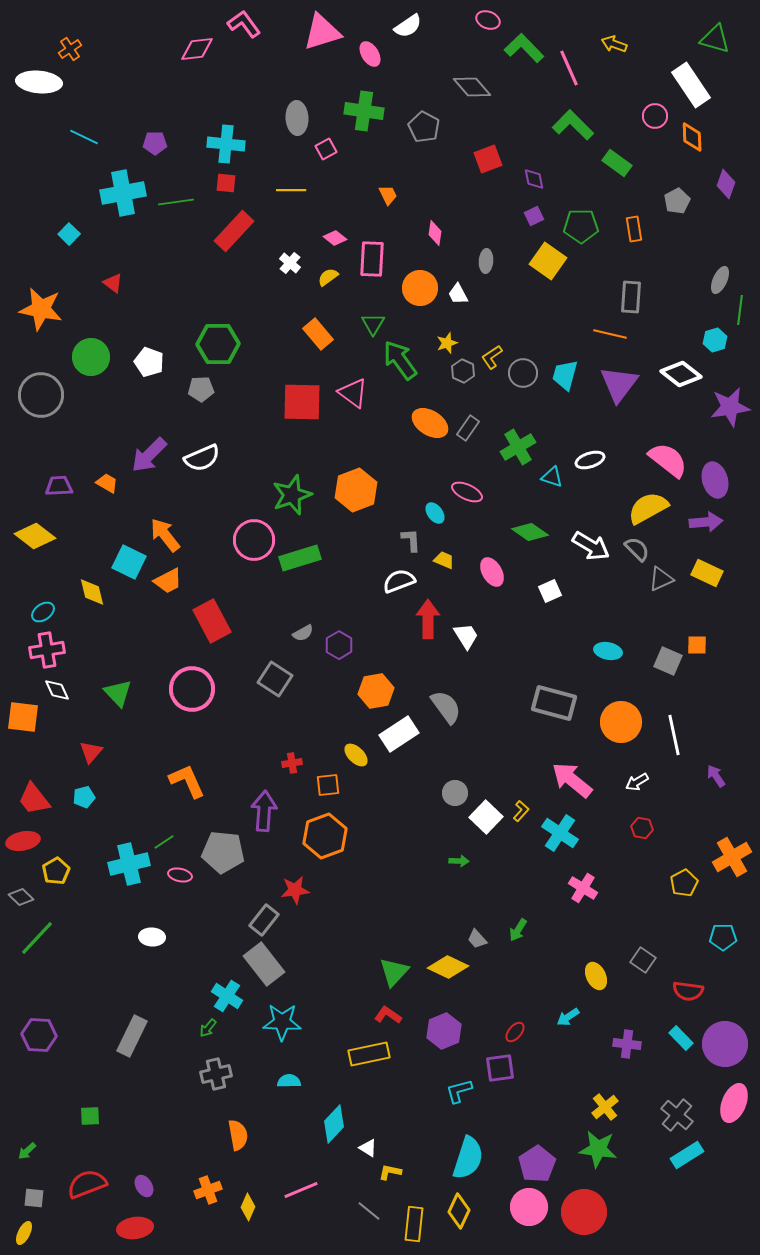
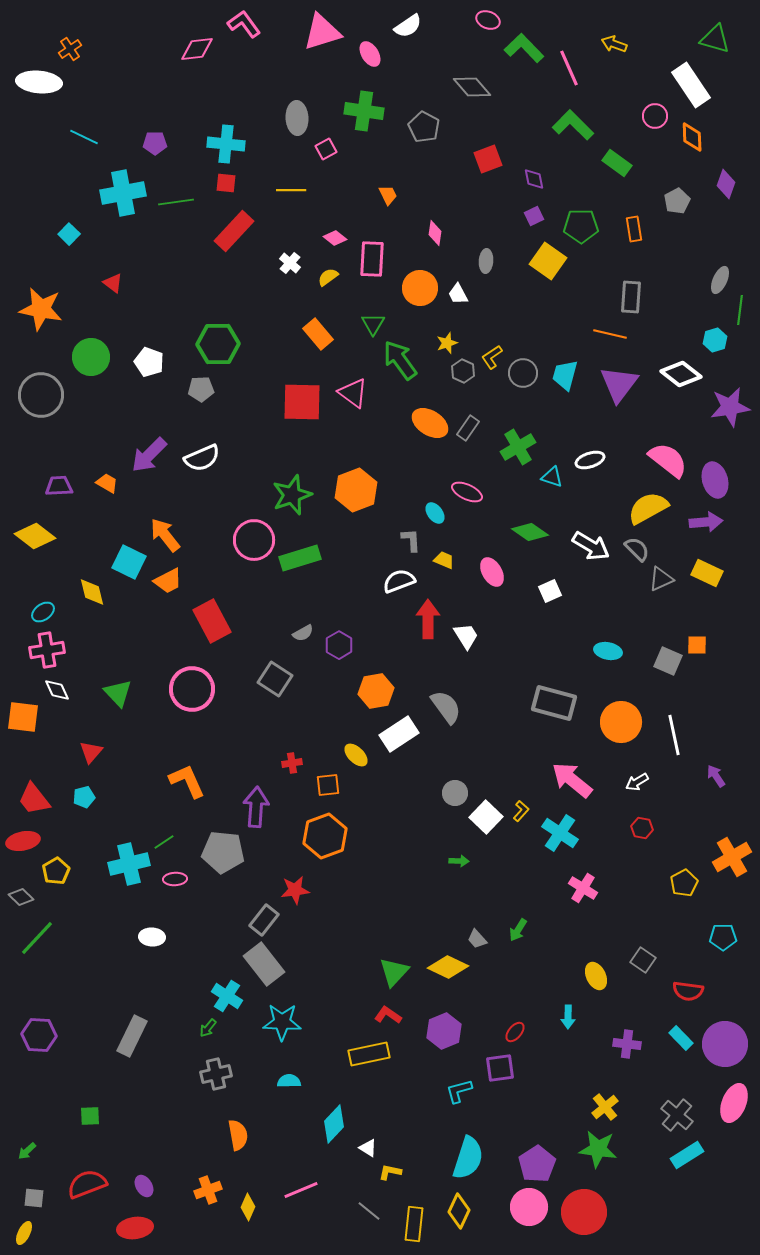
purple arrow at (264, 811): moved 8 px left, 4 px up
pink ellipse at (180, 875): moved 5 px left, 4 px down; rotated 15 degrees counterclockwise
cyan arrow at (568, 1017): rotated 55 degrees counterclockwise
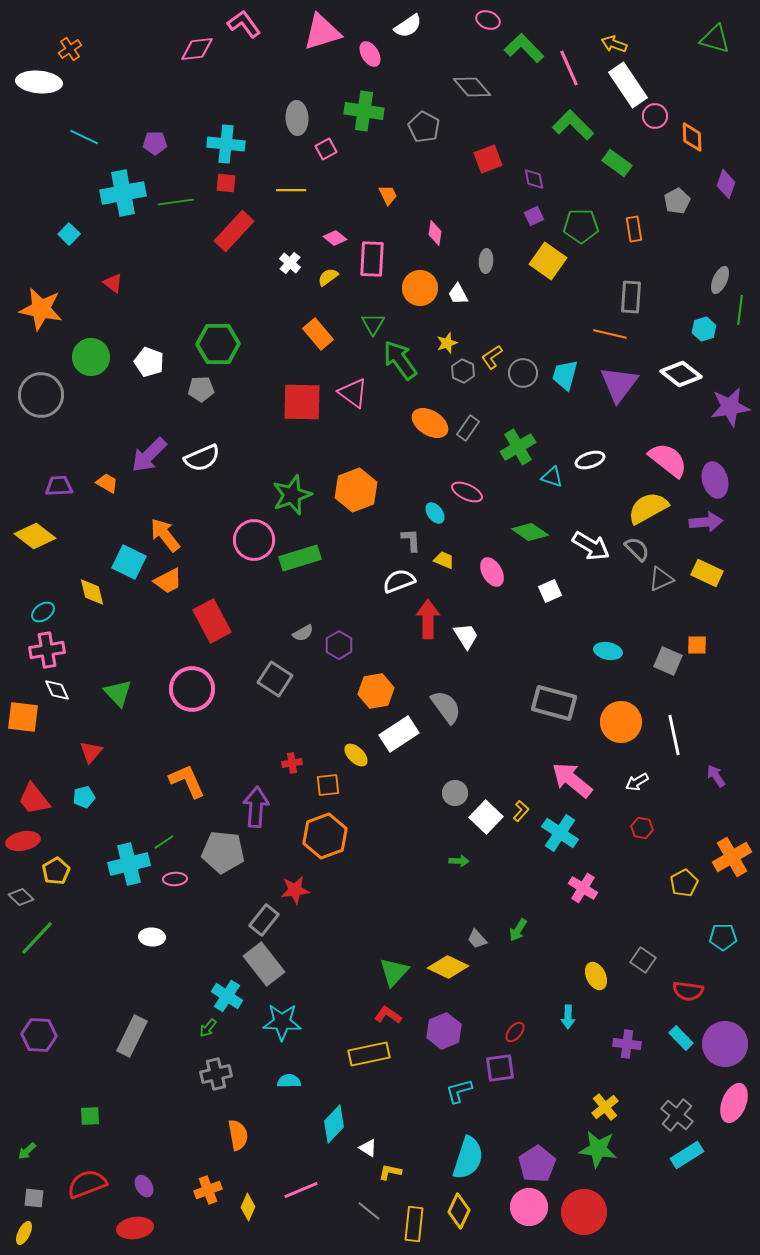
white rectangle at (691, 85): moved 63 px left
cyan hexagon at (715, 340): moved 11 px left, 11 px up
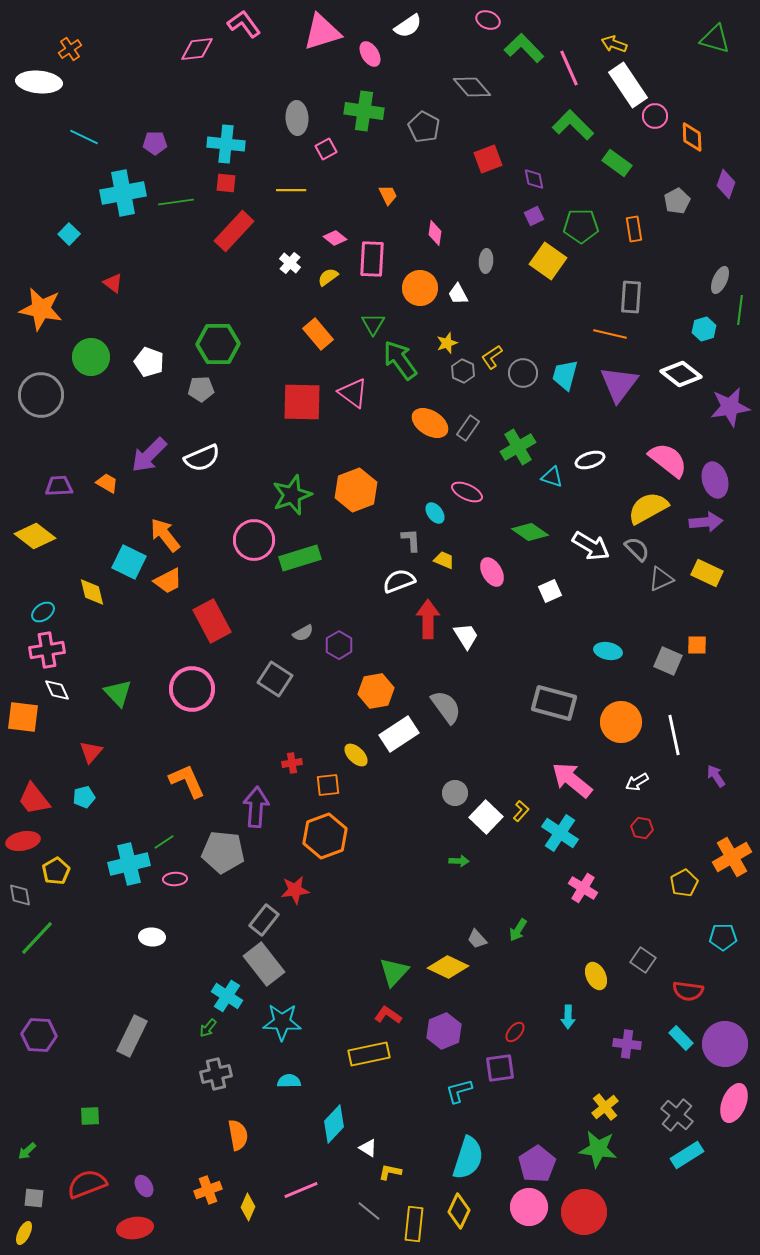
gray diamond at (21, 897): moved 1 px left, 2 px up; rotated 35 degrees clockwise
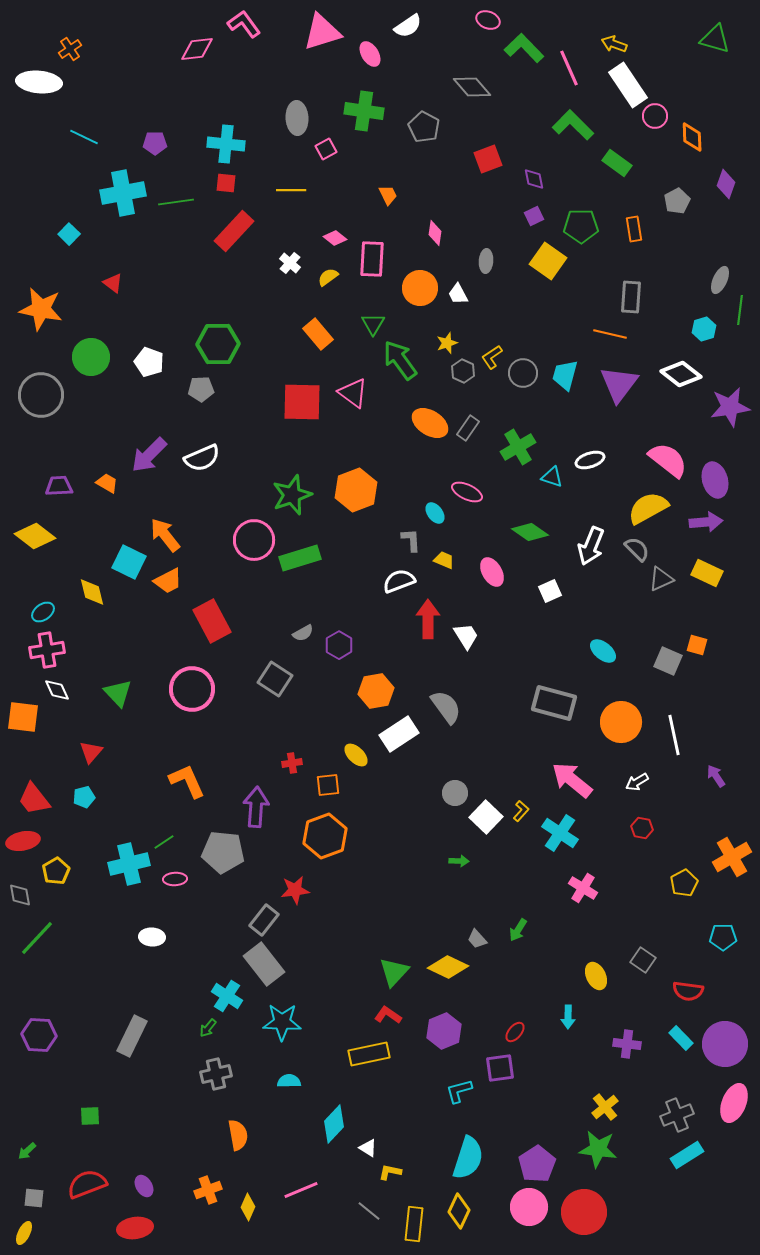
white arrow at (591, 546): rotated 81 degrees clockwise
orange square at (697, 645): rotated 15 degrees clockwise
cyan ellipse at (608, 651): moved 5 px left; rotated 28 degrees clockwise
gray cross at (677, 1115): rotated 28 degrees clockwise
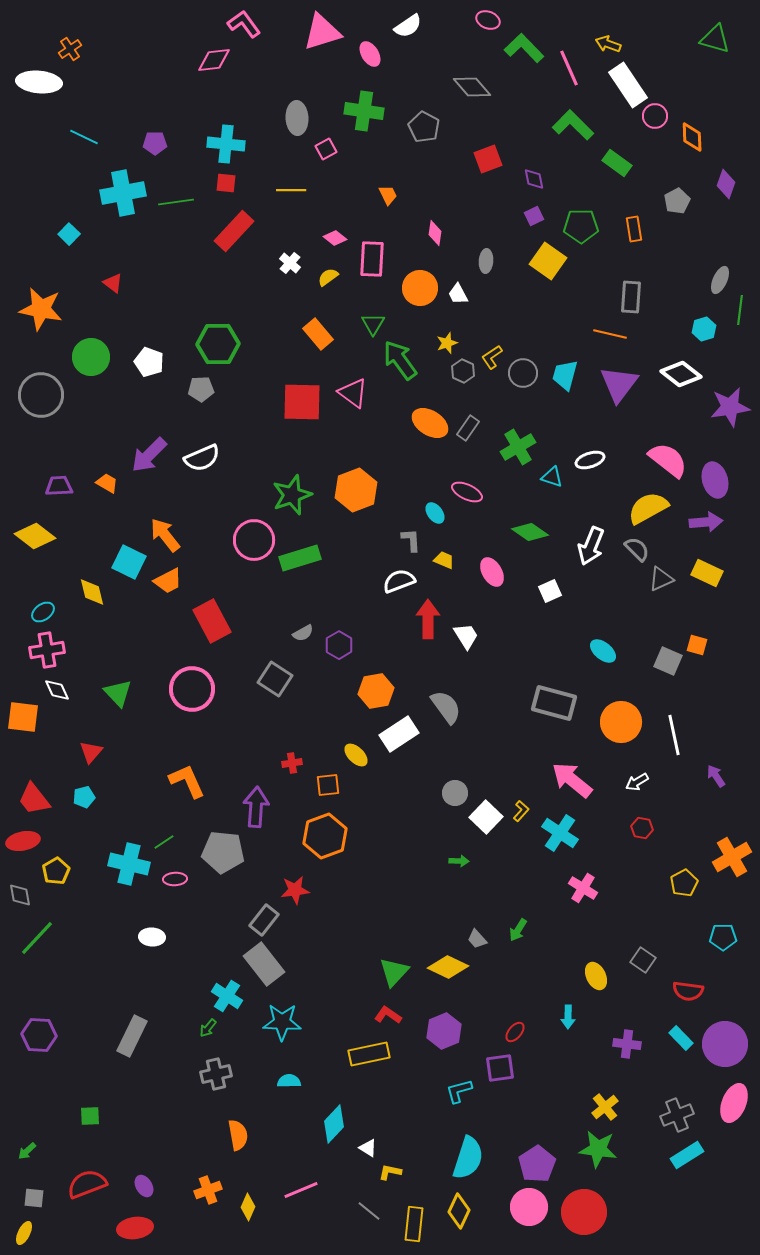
yellow arrow at (614, 44): moved 6 px left
pink diamond at (197, 49): moved 17 px right, 11 px down
cyan cross at (129, 864): rotated 27 degrees clockwise
